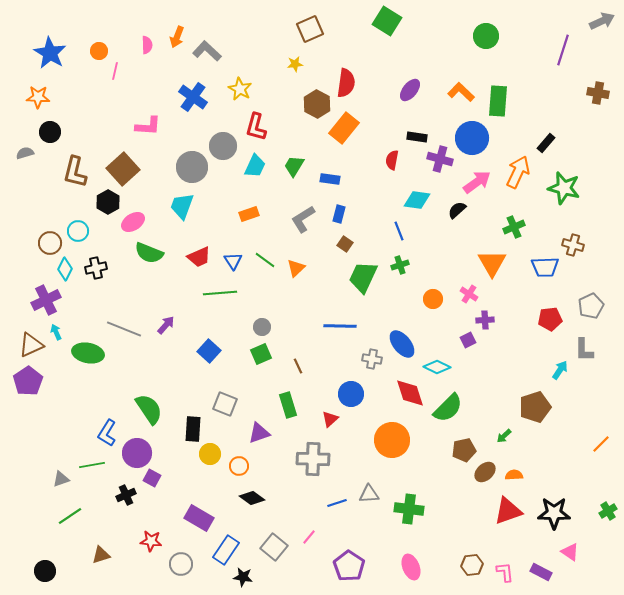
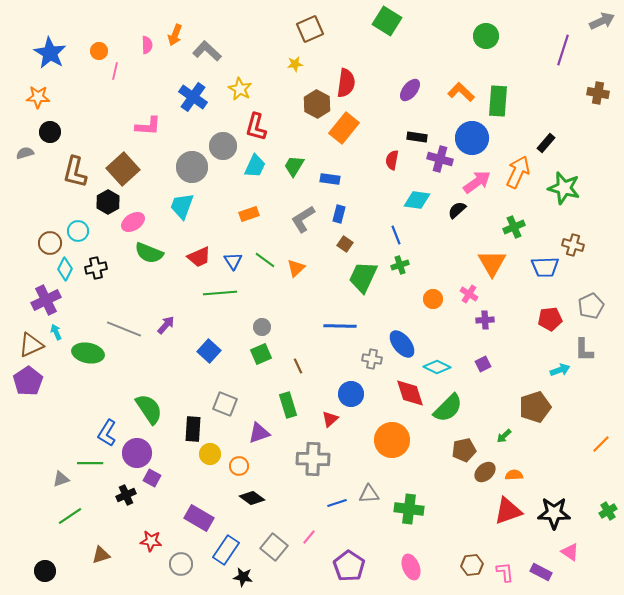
orange arrow at (177, 37): moved 2 px left, 2 px up
blue line at (399, 231): moved 3 px left, 4 px down
purple square at (468, 340): moved 15 px right, 24 px down
cyan arrow at (560, 370): rotated 36 degrees clockwise
green line at (92, 465): moved 2 px left, 2 px up; rotated 10 degrees clockwise
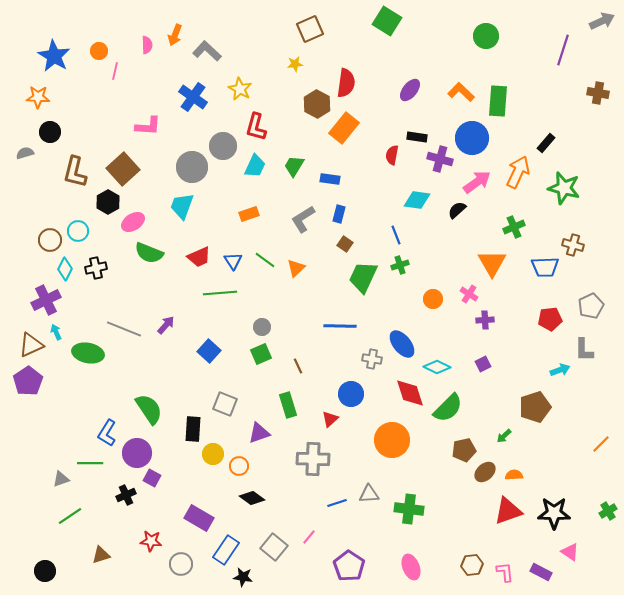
blue star at (50, 53): moved 4 px right, 3 px down
red semicircle at (392, 160): moved 5 px up
brown circle at (50, 243): moved 3 px up
yellow circle at (210, 454): moved 3 px right
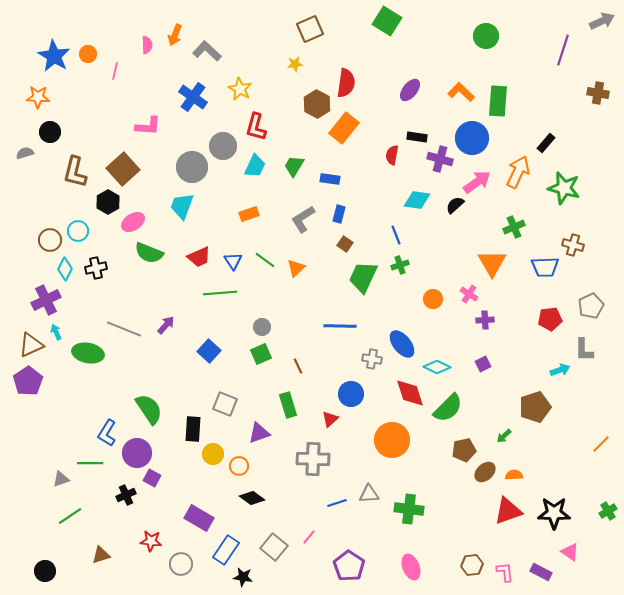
orange circle at (99, 51): moved 11 px left, 3 px down
black semicircle at (457, 210): moved 2 px left, 5 px up
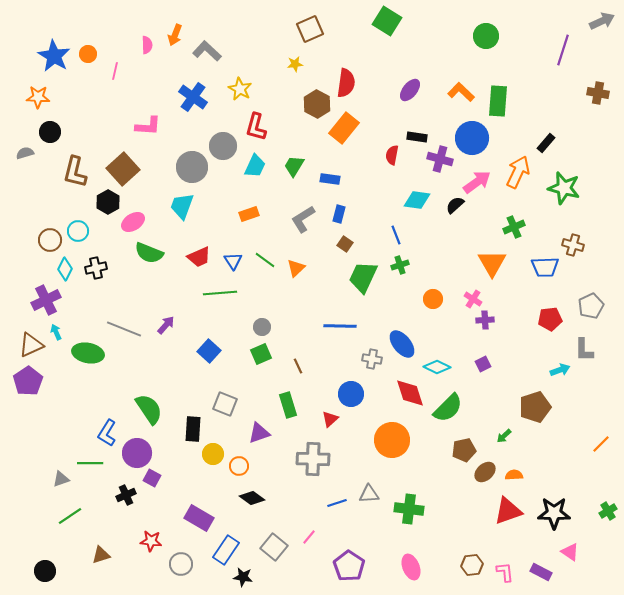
pink cross at (469, 294): moved 4 px right, 5 px down
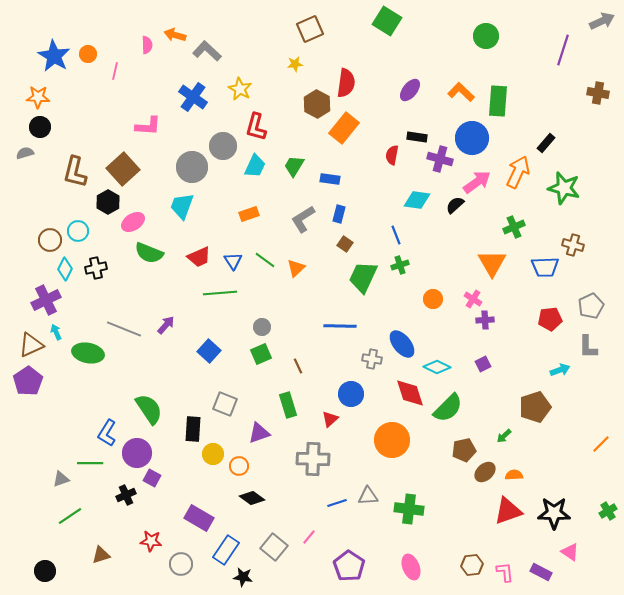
orange arrow at (175, 35): rotated 85 degrees clockwise
black circle at (50, 132): moved 10 px left, 5 px up
gray L-shape at (584, 350): moved 4 px right, 3 px up
gray triangle at (369, 494): moved 1 px left, 2 px down
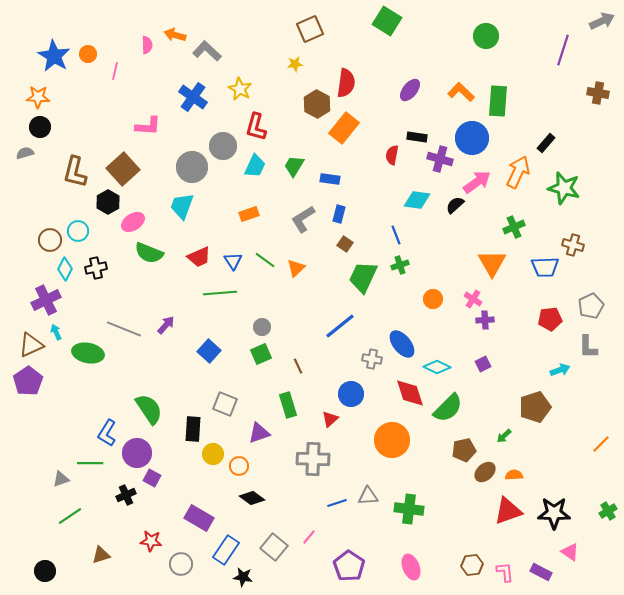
blue line at (340, 326): rotated 40 degrees counterclockwise
